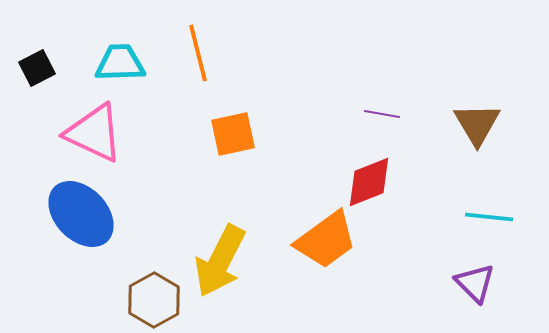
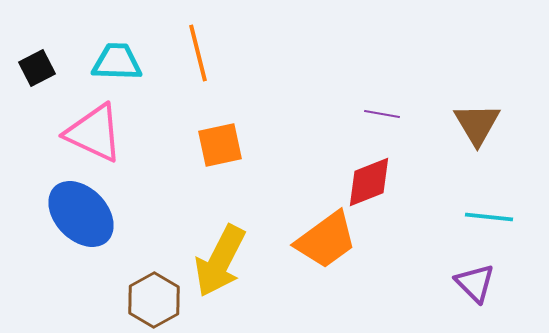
cyan trapezoid: moved 3 px left, 1 px up; rotated 4 degrees clockwise
orange square: moved 13 px left, 11 px down
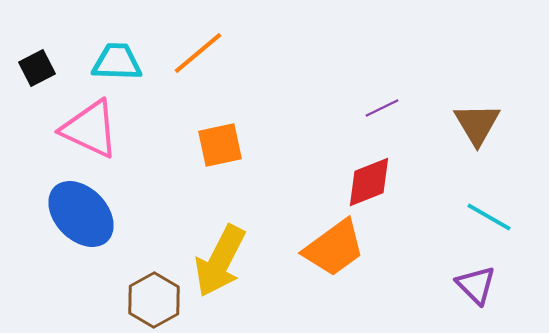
orange line: rotated 64 degrees clockwise
purple line: moved 6 px up; rotated 36 degrees counterclockwise
pink triangle: moved 4 px left, 4 px up
cyan line: rotated 24 degrees clockwise
orange trapezoid: moved 8 px right, 8 px down
purple triangle: moved 1 px right, 2 px down
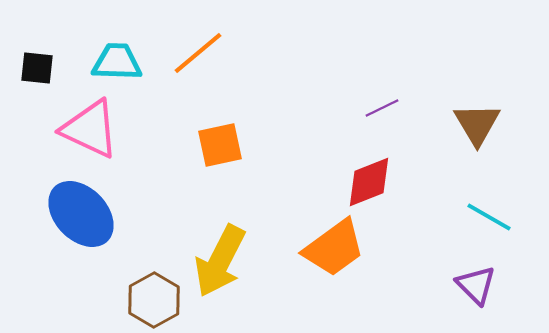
black square: rotated 33 degrees clockwise
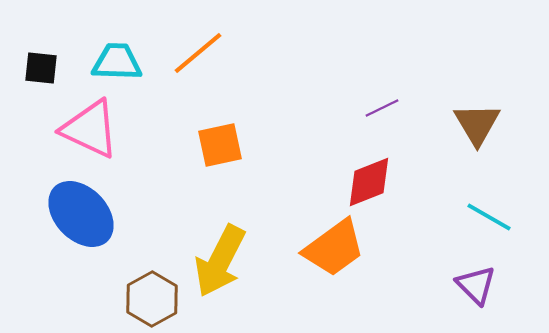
black square: moved 4 px right
brown hexagon: moved 2 px left, 1 px up
